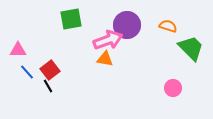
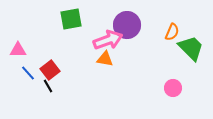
orange semicircle: moved 4 px right, 6 px down; rotated 96 degrees clockwise
blue line: moved 1 px right, 1 px down
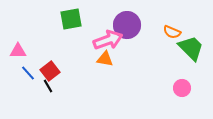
orange semicircle: rotated 90 degrees clockwise
pink triangle: moved 1 px down
red square: moved 1 px down
pink circle: moved 9 px right
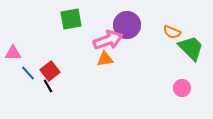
pink triangle: moved 5 px left, 2 px down
orange triangle: rotated 18 degrees counterclockwise
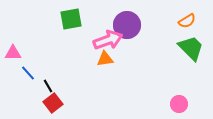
orange semicircle: moved 15 px right, 11 px up; rotated 54 degrees counterclockwise
red square: moved 3 px right, 32 px down
pink circle: moved 3 px left, 16 px down
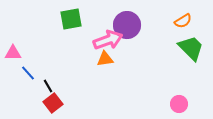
orange semicircle: moved 4 px left
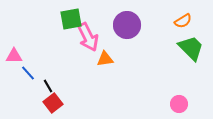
pink arrow: moved 20 px left, 3 px up; rotated 84 degrees clockwise
pink triangle: moved 1 px right, 3 px down
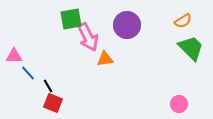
red square: rotated 30 degrees counterclockwise
